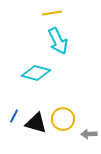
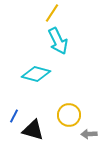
yellow line: rotated 48 degrees counterclockwise
cyan diamond: moved 1 px down
yellow circle: moved 6 px right, 4 px up
black triangle: moved 3 px left, 7 px down
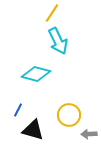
blue line: moved 4 px right, 6 px up
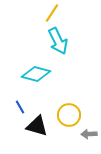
blue line: moved 2 px right, 3 px up; rotated 56 degrees counterclockwise
black triangle: moved 4 px right, 4 px up
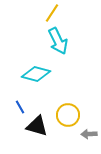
yellow circle: moved 1 px left
